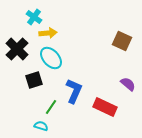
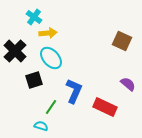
black cross: moved 2 px left, 2 px down
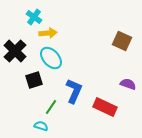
purple semicircle: rotated 21 degrees counterclockwise
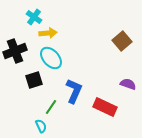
brown square: rotated 24 degrees clockwise
black cross: rotated 25 degrees clockwise
cyan semicircle: rotated 48 degrees clockwise
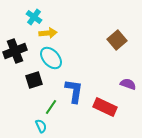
brown square: moved 5 px left, 1 px up
blue L-shape: rotated 15 degrees counterclockwise
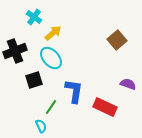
yellow arrow: moved 5 px right; rotated 36 degrees counterclockwise
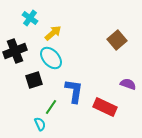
cyan cross: moved 4 px left, 1 px down
cyan semicircle: moved 1 px left, 2 px up
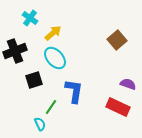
cyan ellipse: moved 4 px right
red rectangle: moved 13 px right
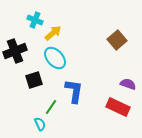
cyan cross: moved 5 px right, 2 px down; rotated 14 degrees counterclockwise
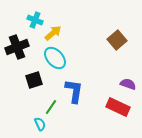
black cross: moved 2 px right, 4 px up
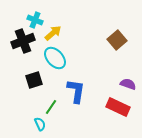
black cross: moved 6 px right, 6 px up
blue L-shape: moved 2 px right
